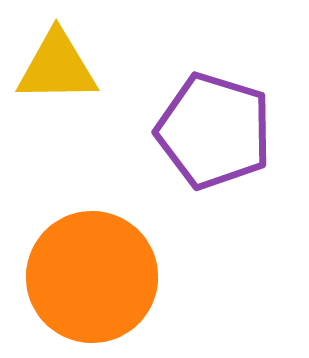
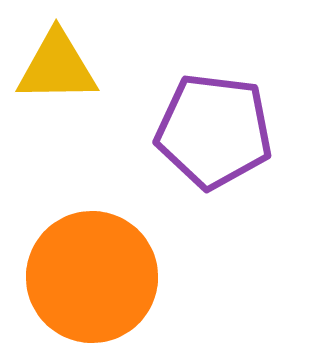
purple pentagon: rotated 10 degrees counterclockwise
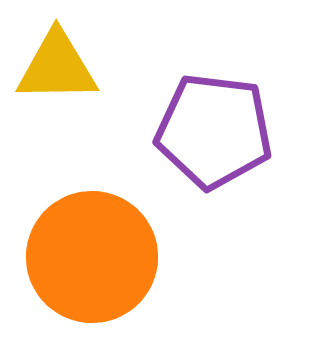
orange circle: moved 20 px up
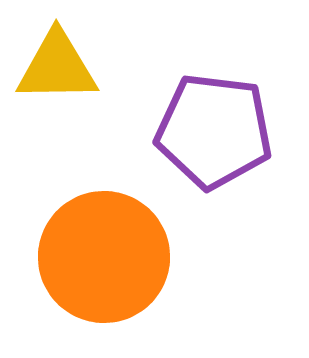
orange circle: moved 12 px right
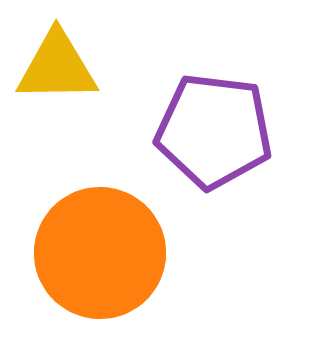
orange circle: moved 4 px left, 4 px up
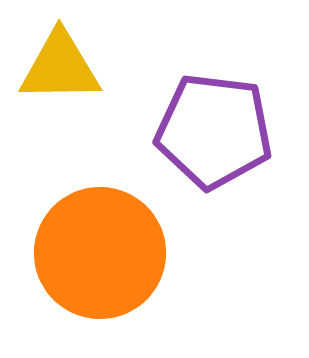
yellow triangle: moved 3 px right
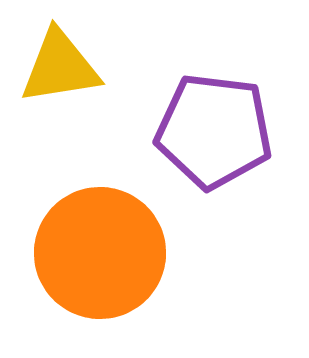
yellow triangle: rotated 8 degrees counterclockwise
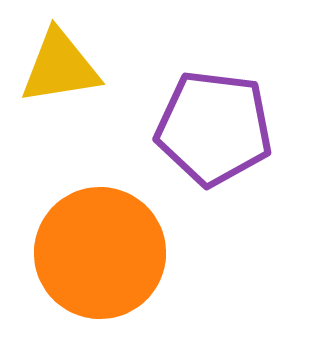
purple pentagon: moved 3 px up
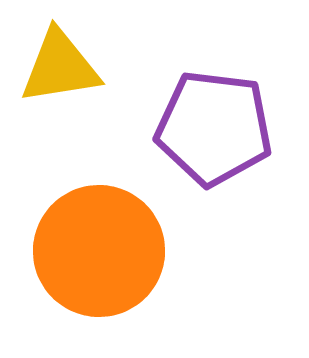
orange circle: moved 1 px left, 2 px up
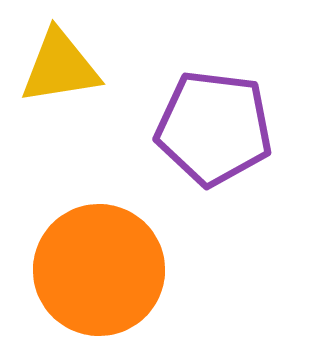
orange circle: moved 19 px down
